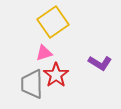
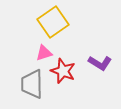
red star: moved 7 px right, 4 px up; rotated 15 degrees counterclockwise
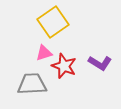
red star: moved 1 px right, 5 px up
gray trapezoid: rotated 88 degrees clockwise
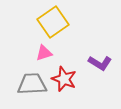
red star: moved 13 px down
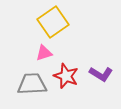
purple L-shape: moved 1 px right, 11 px down
red star: moved 2 px right, 3 px up
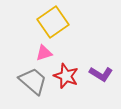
gray trapezoid: moved 1 px right, 3 px up; rotated 44 degrees clockwise
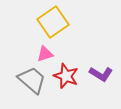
pink triangle: moved 1 px right, 1 px down
gray trapezoid: moved 1 px left, 1 px up
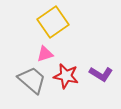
red star: rotated 10 degrees counterclockwise
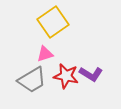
purple L-shape: moved 10 px left
gray trapezoid: rotated 108 degrees clockwise
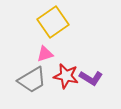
purple L-shape: moved 4 px down
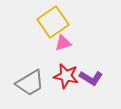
pink triangle: moved 18 px right, 11 px up
gray trapezoid: moved 2 px left, 3 px down
